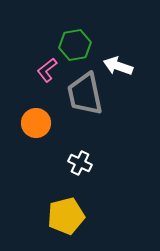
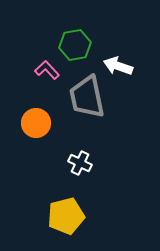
pink L-shape: rotated 85 degrees clockwise
gray trapezoid: moved 2 px right, 3 px down
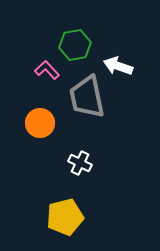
orange circle: moved 4 px right
yellow pentagon: moved 1 px left, 1 px down
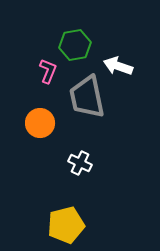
pink L-shape: moved 1 px right, 1 px down; rotated 65 degrees clockwise
yellow pentagon: moved 1 px right, 8 px down
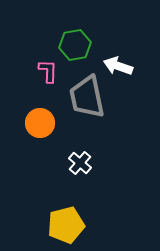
pink L-shape: rotated 20 degrees counterclockwise
white cross: rotated 15 degrees clockwise
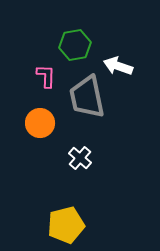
pink L-shape: moved 2 px left, 5 px down
white cross: moved 5 px up
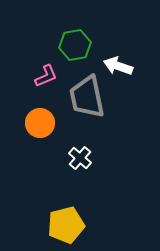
pink L-shape: rotated 65 degrees clockwise
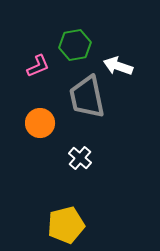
pink L-shape: moved 8 px left, 10 px up
